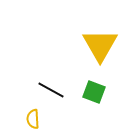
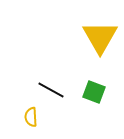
yellow triangle: moved 8 px up
yellow semicircle: moved 2 px left, 2 px up
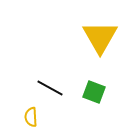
black line: moved 1 px left, 2 px up
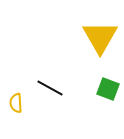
green square: moved 14 px right, 3 px up
yellow semicircle: moved 15 px left, 14 px up
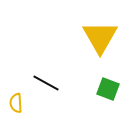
black line: moved 4 px left, 5 px up
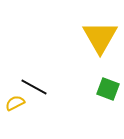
black line: moved 12 px left, 4 px down
yellow semicircle: moved 1 px left; rotated 66 degrees clockwise
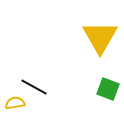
yellow semicircle: rotated 18 degrees clockwise
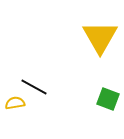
green square: moved 10 px down
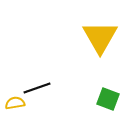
black line: moved 3 px right, 1 px down; rotated 48 degrees counterclockwise
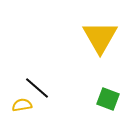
black line: rotated 60 degrees clockwise
yellow semicircle: moved 7 px right, 2 px down
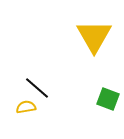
yellow triangle: moved 6 px left, 1 px up
yellow semicircle: moved 4 px right, 2 px down
